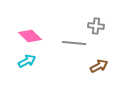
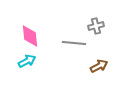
gray cross: rotated 21 degrees counterclockwise
pink diamond: rotated 40 degrees clockwise
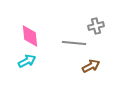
brown arrow: moved 8 px left
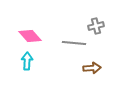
pink diamond: rotated 35 degrees counterclockwise
cyan arrow: rotated 60 degrees counterclockwise
brown arrow: moved 1 px right, 2 px down; rotated 24 degrees clockwise
